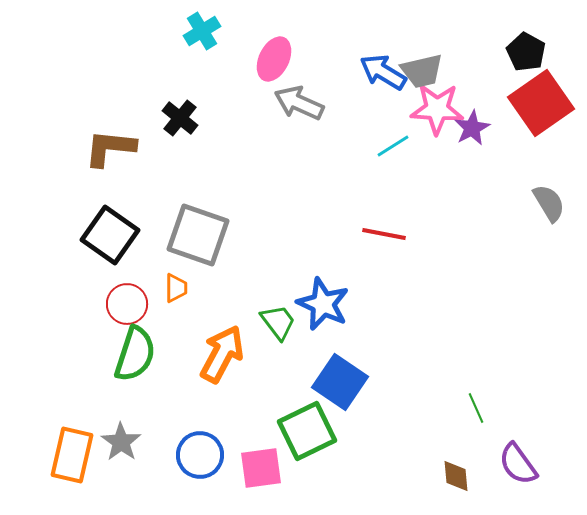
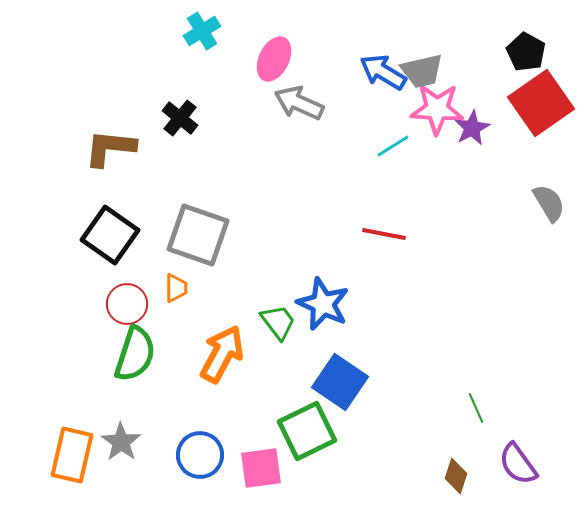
brown diamond: rotated 24 degrees clockwise
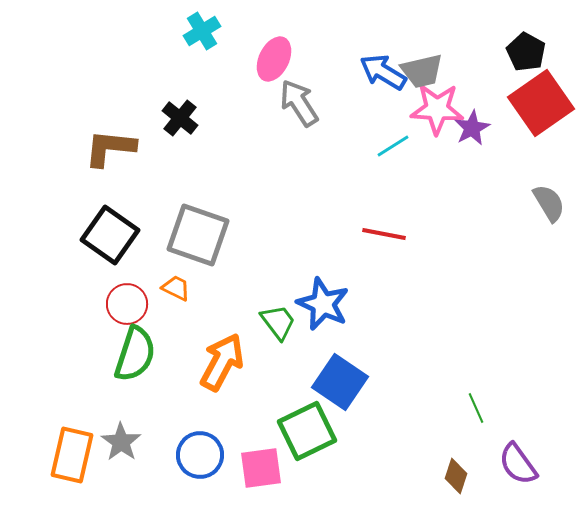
gray arrow: rotated 33 degrees clockwise
orange trapezoid: rotated 64 degrees counterclockwise
orange arrow: moved 8 px down
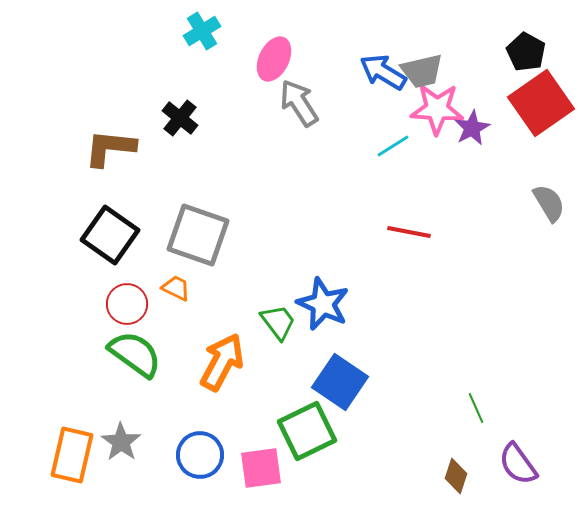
red line: moved 25 px right, 2 px up
green semicircle: rotated 72 degrees counterclockwise
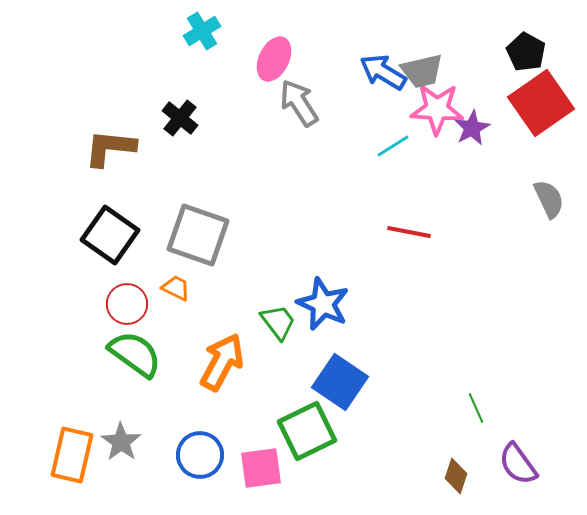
gray semicircle: moved 4 px up; rotated 6 degrees clockwise
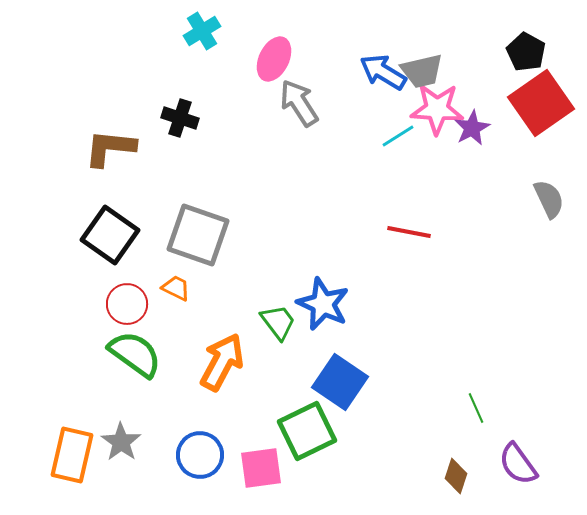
black cross: rotated 21 degrees counterclockwise
cyan line: moved 5 px right, 10 px up
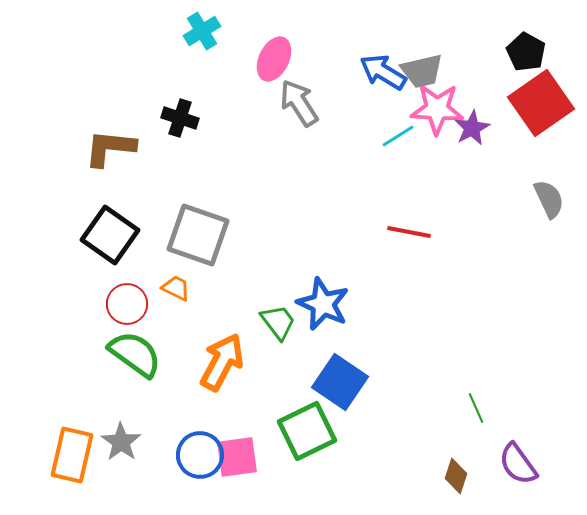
pink square: moved 24 px left, 11 px up
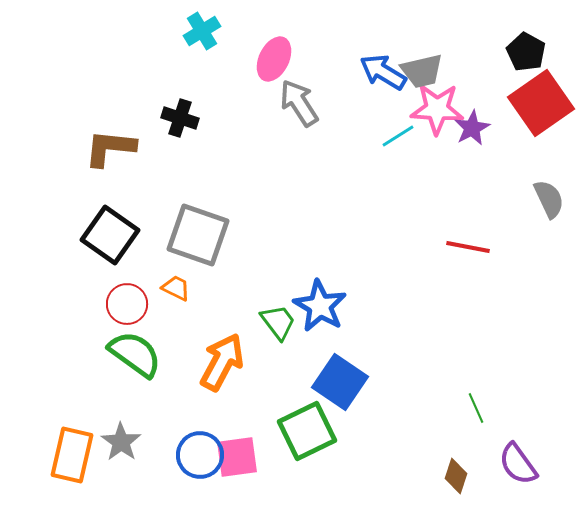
red line: moved 59 px right, 15 px down
blue star: moved 3 px left, 2 px down; rotated 6 degrees clockwise
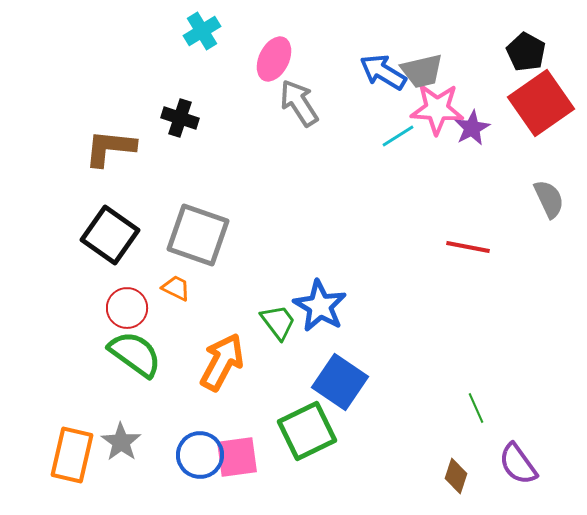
red circle: moved 4 px down
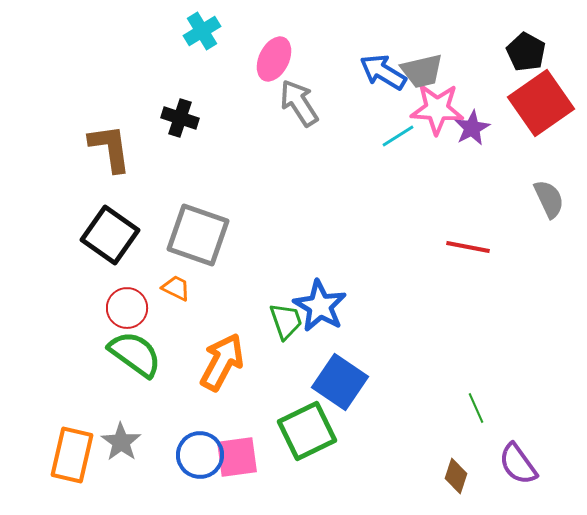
brown L-shape: rotated 76 degrees clockwise
green trapezoid: moved 8 px right, 1 px up; rotated 18 degrees clockwise
